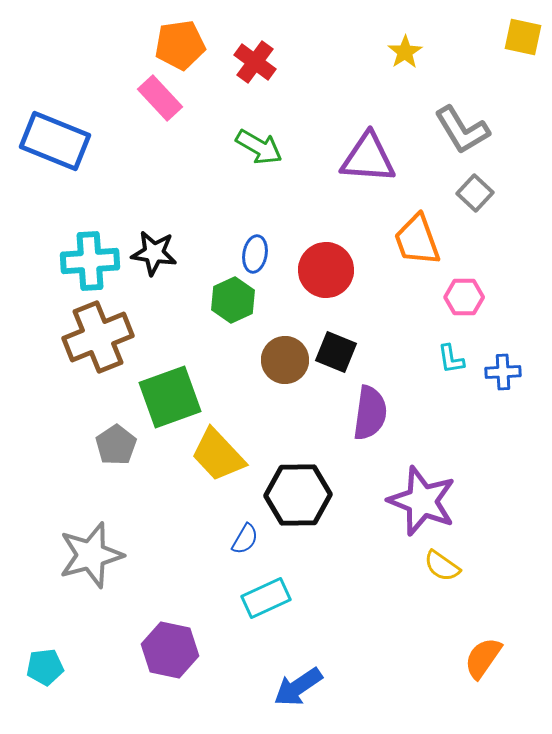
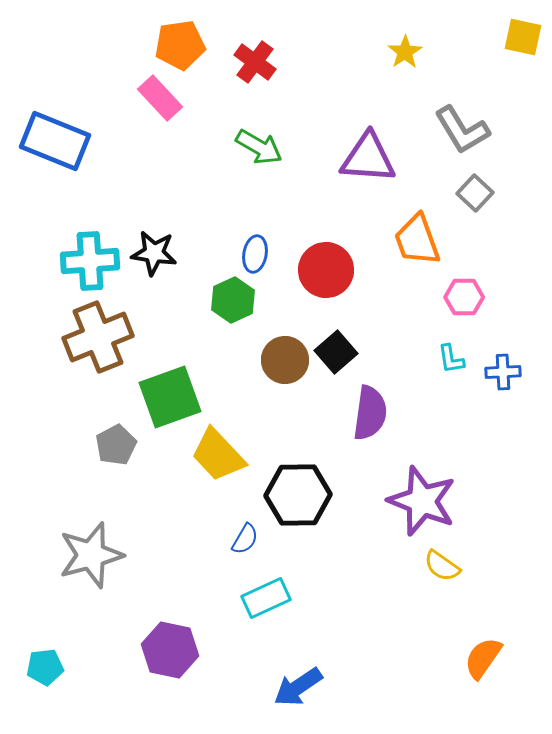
black square: rotated 27 degrees clockwise
gray pentagon: rotated 6 degrees clockwise
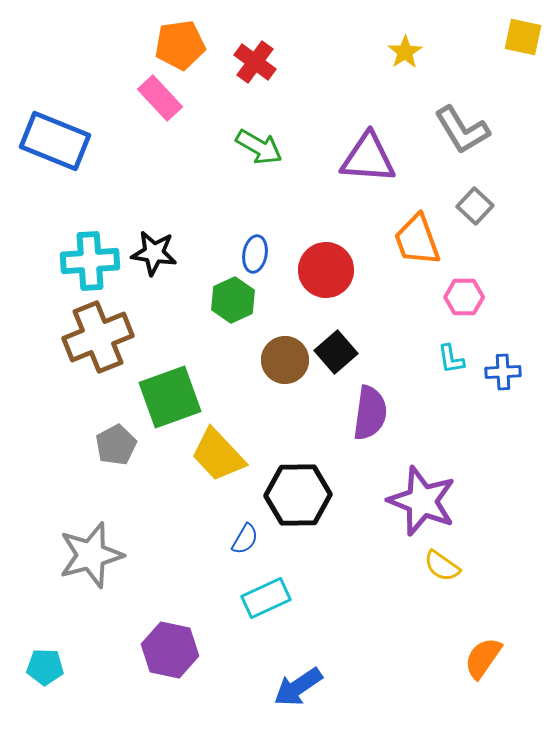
gray square: moved 13 px down
cyan pentagon: rotated 9 degrees clockwise
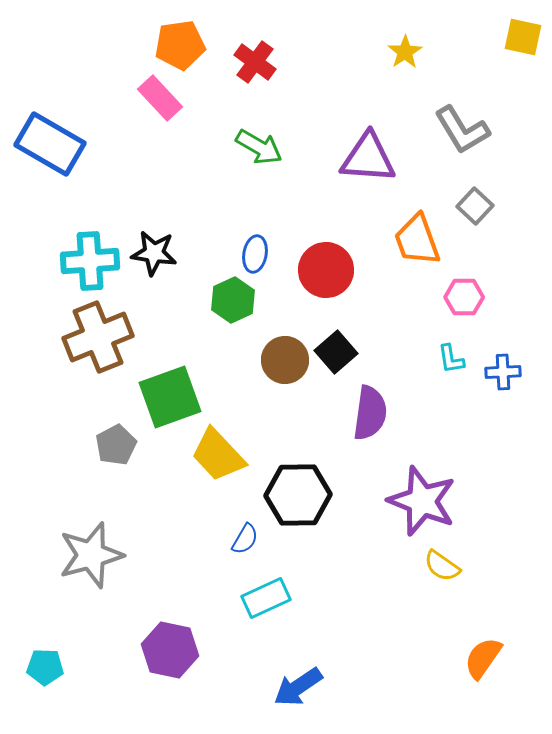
blue rectangle: moved 5 px left, 3 px down; rotated 8 degrees clockwise
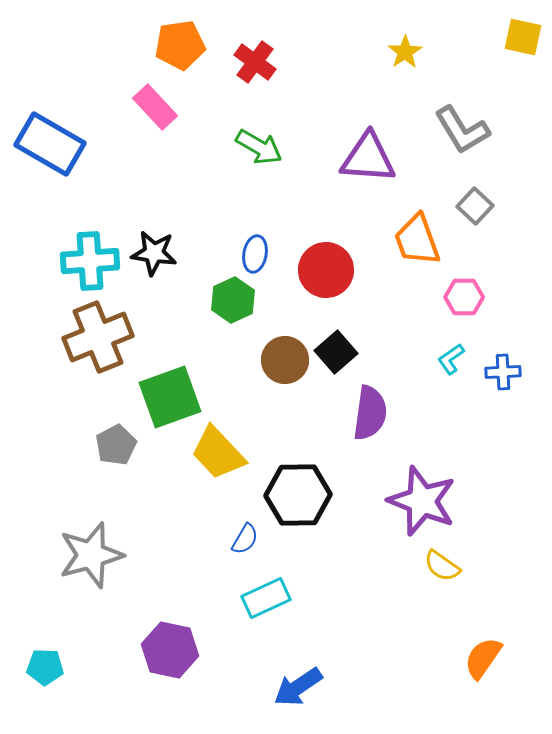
pink rectangle: moved 5 px left, 9 px down
cyan L-shape: rotated 64 degrees clockwise
yellow trapezoid: moved 2 px up
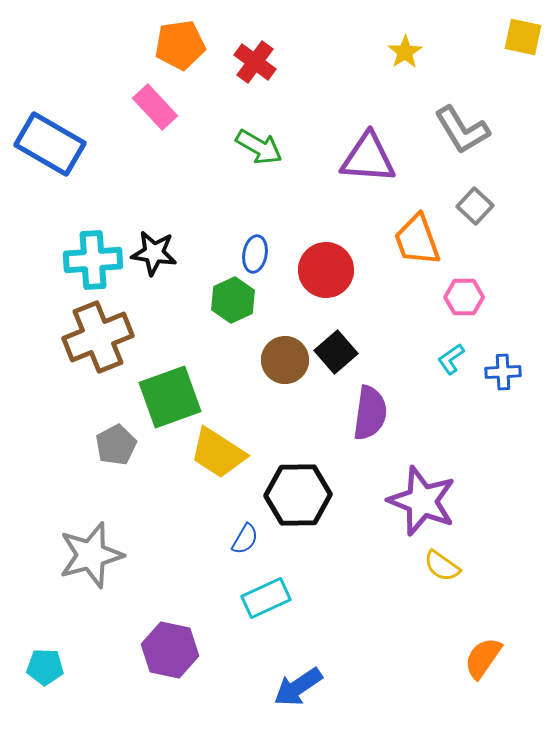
cyan cross: moved 3 px right, 1 px up
yellow trapezoid: rotated 14 degrees counterclockwise
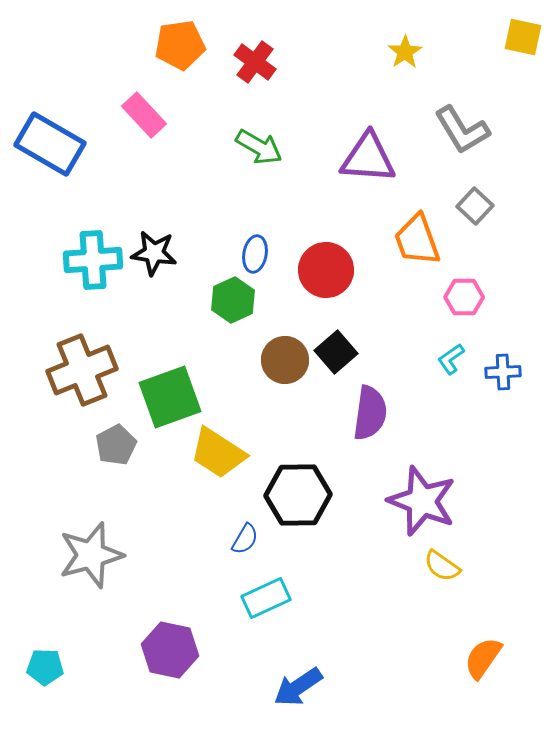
pink rectangle: moved 11 px left, 8 px down
brown cross: moved 16 px left, 33 px down
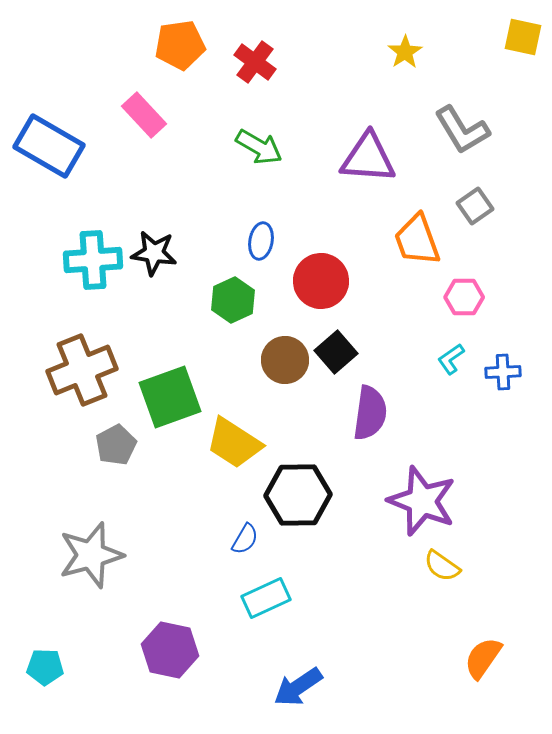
blue rectangle: moved 1 px left, 2 px down
gray square: rotated 12 degrees clockwise
blue ellipse: moved 6 px right, 13 px up
red circle: moved 5 px left, 11 px down
yellow trapezoid: moved 16 px right, 10 px up
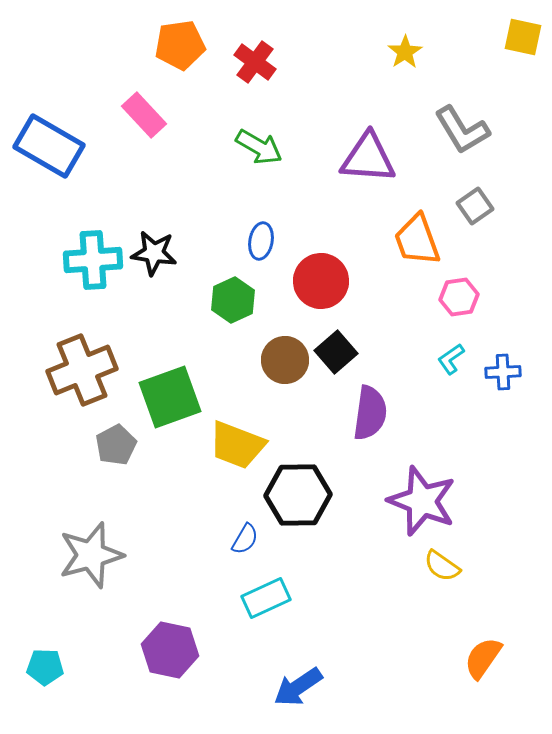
pink hexagon: moved 5 px left; rotated 9 degrees counterclockwise
yellow trapezoid: moved 3 px right, 2 px down; rotated 12 degrees counterclockwise
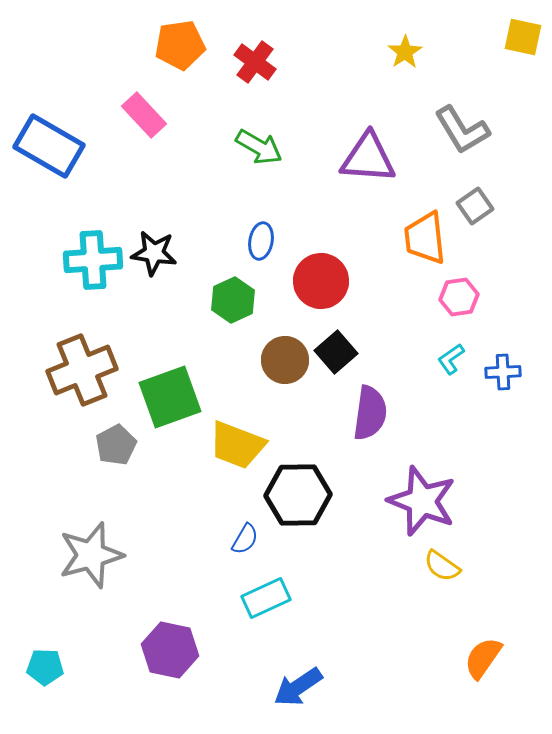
orange trapezoid: moved 8 px right, 2 px up; rotated 14 degrees clockwise
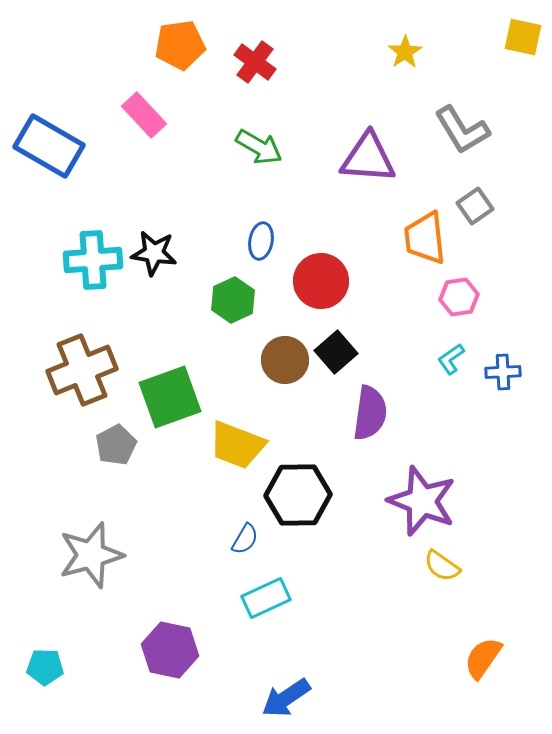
blue arrow: moved 12 px left, 11 px down
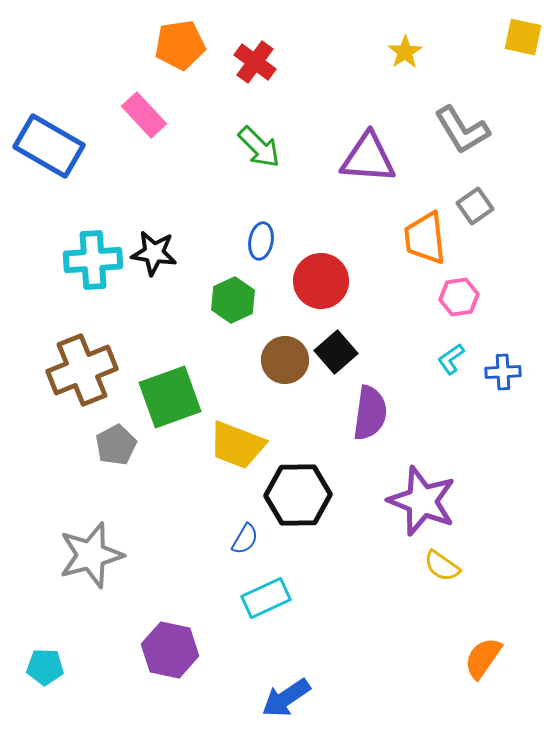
green arrow: rotated 15 degrees clockwise
